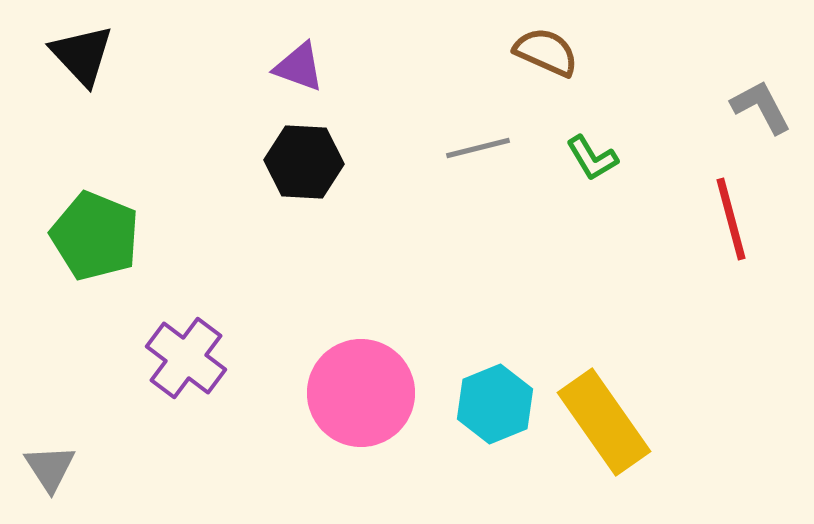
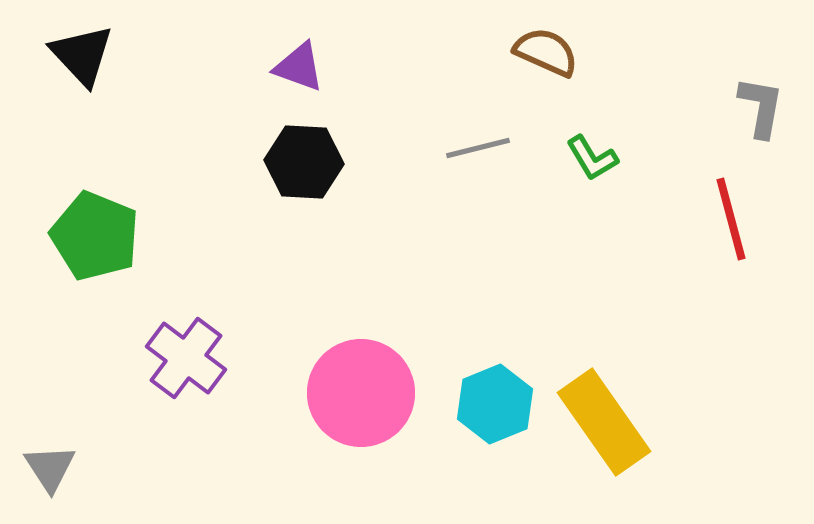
gray L-shape: rotated 38 degrees clockwise
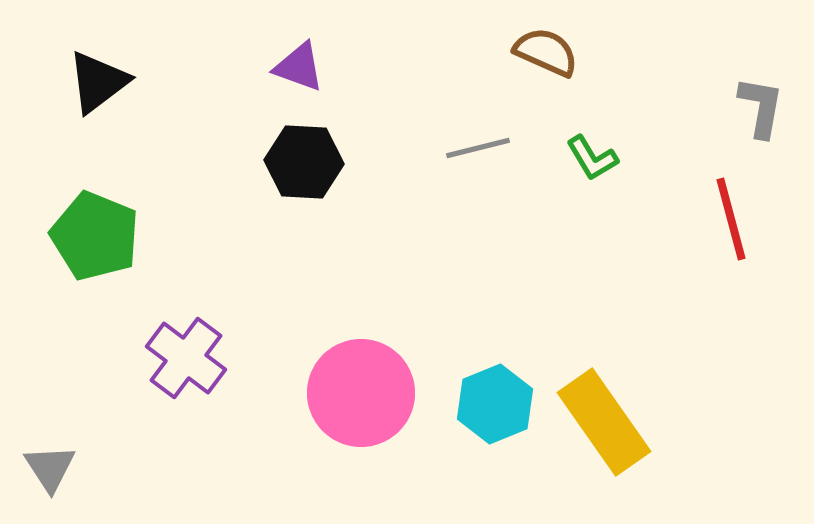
black triangle: moved 16 px right, 27 px down; rotated 36 degrees clockwise
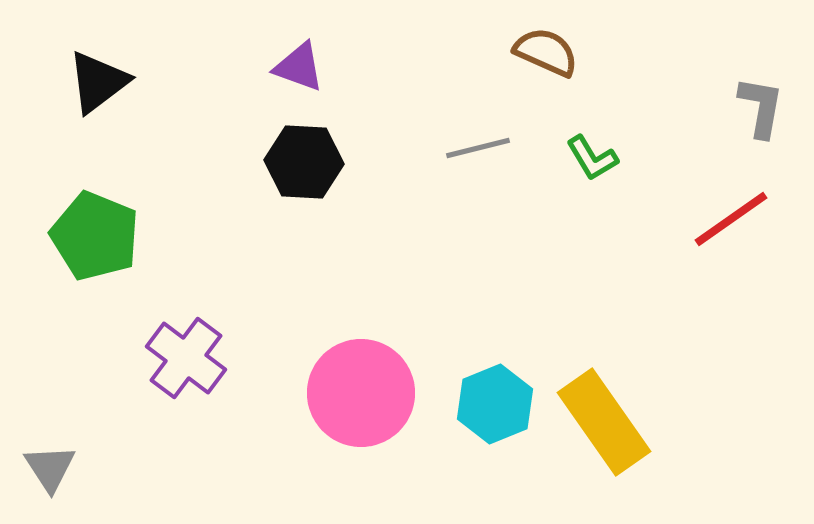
red line: rotated 70 degrees clockwise
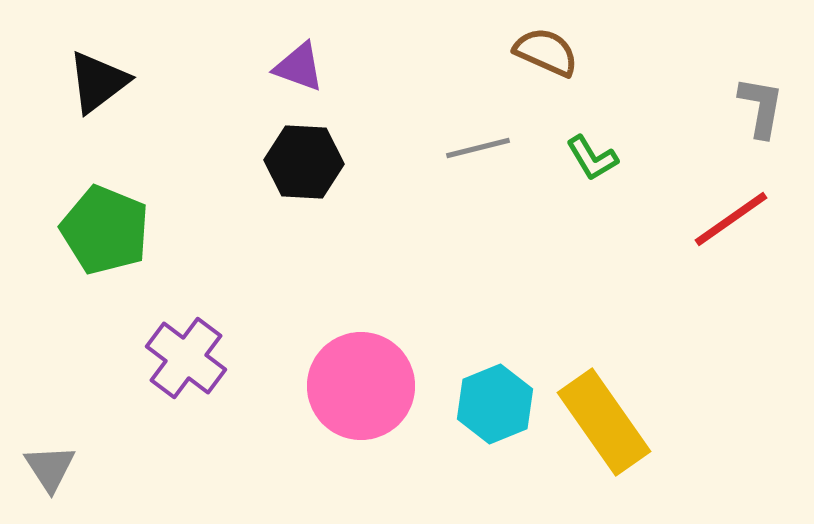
green pentagon: moved 10 px right, 6 px up
pink circle: moved 7 px up
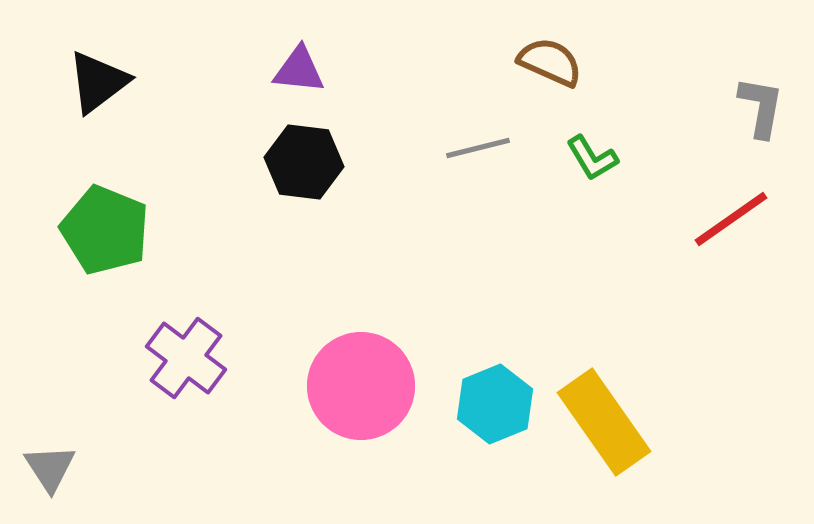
brown semicircle: moved 4 px right, 10 px down
purple triangle: moved 3 px down; rotated 14 degrees counterclockwise
black hexagon: rotated 4 degrees clockwise
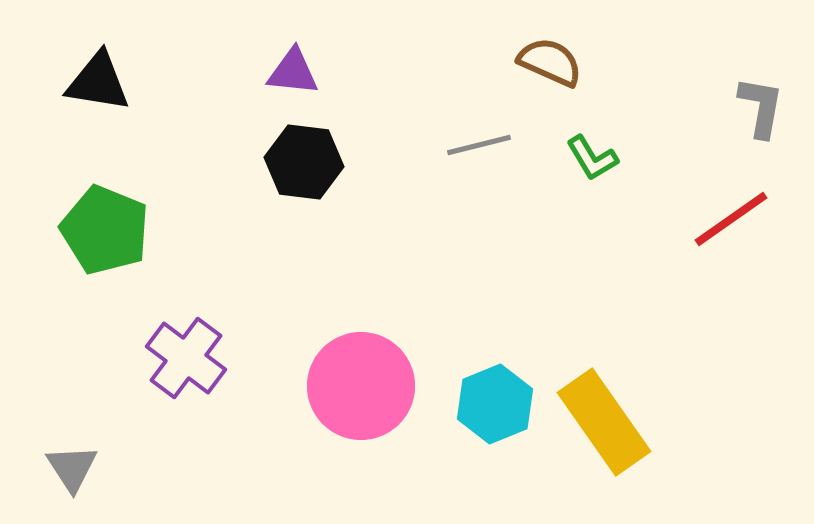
purple triangle: moved 6 px left, 2 px down
black triangle: rotated 46 degrees clockwise
gray line: moved 1 px right, 3 px up
gray triangle: moved 22 px right
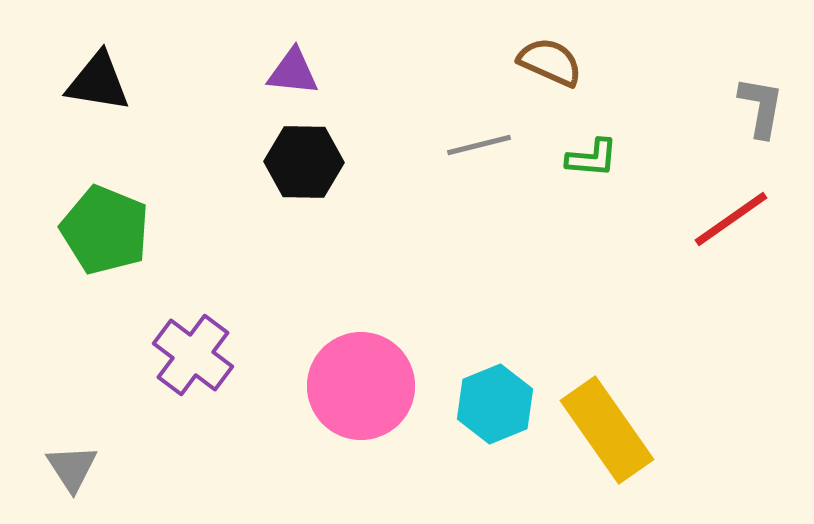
green L-shape: rotated 54 degrees counterclockwise
black hexagon: rotated 6 degrees counterclockwise
purple cross: moved 7 px right, 3 px up
yellow rectangle: moved 3 px right, 8 px down
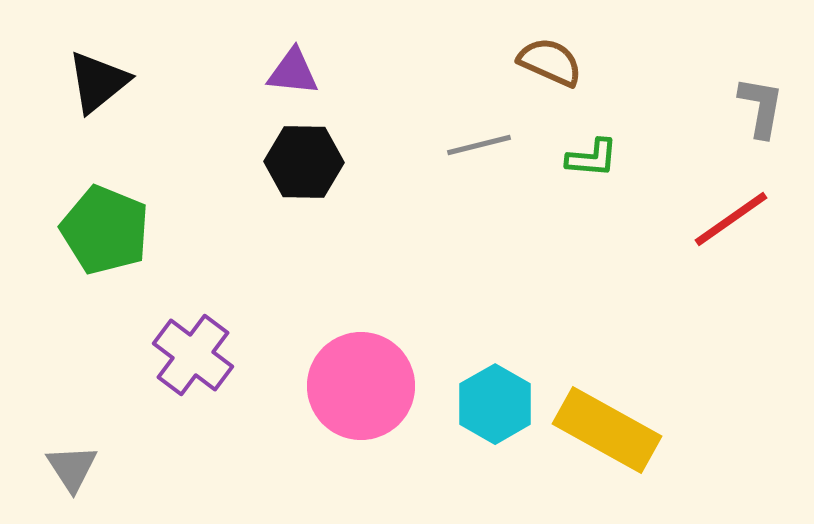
black triangle: rotated 48 degrees counterclockwise
cyan hexagon: rotated 8 degrees counterclockwise
yellow rectangle: rotated 26 degrees counterclockwise
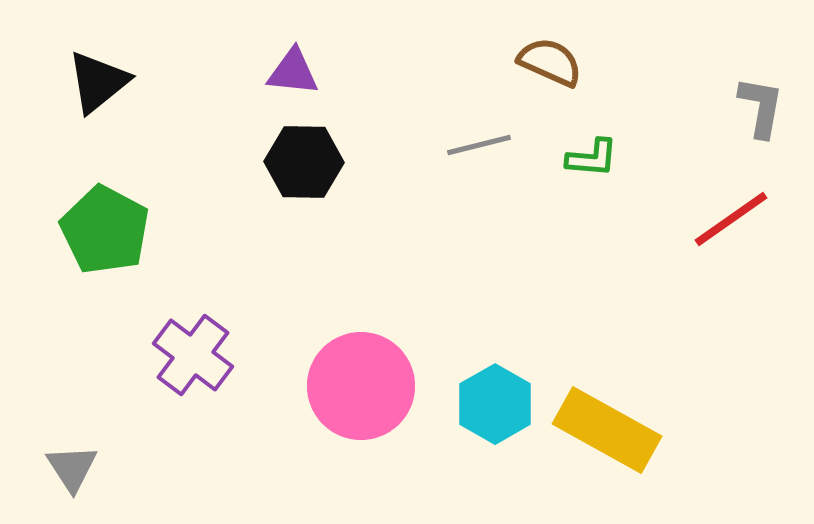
green pentagon: rotated 6 degrees clockwise
